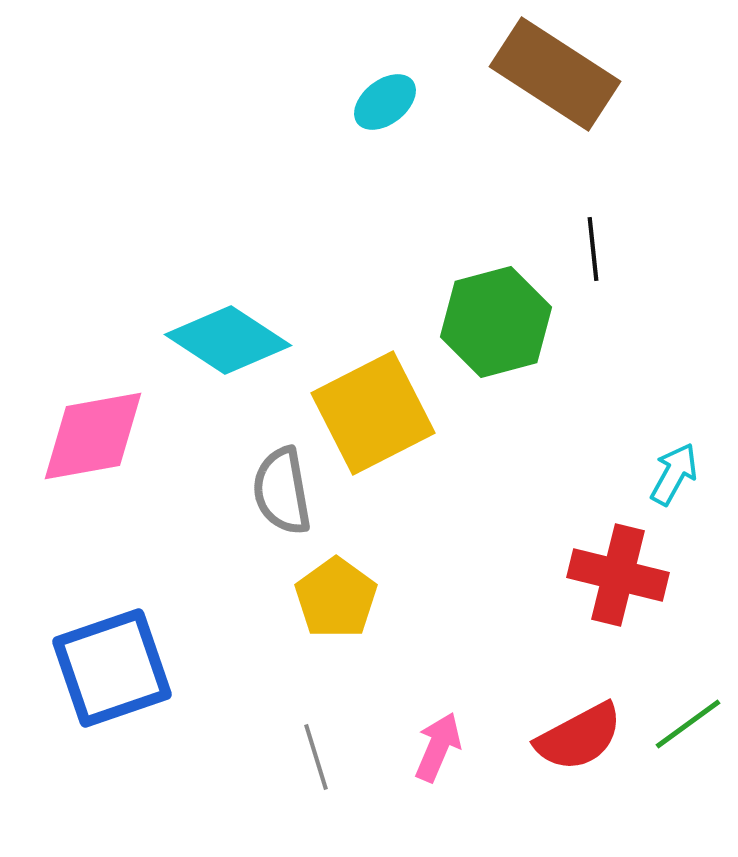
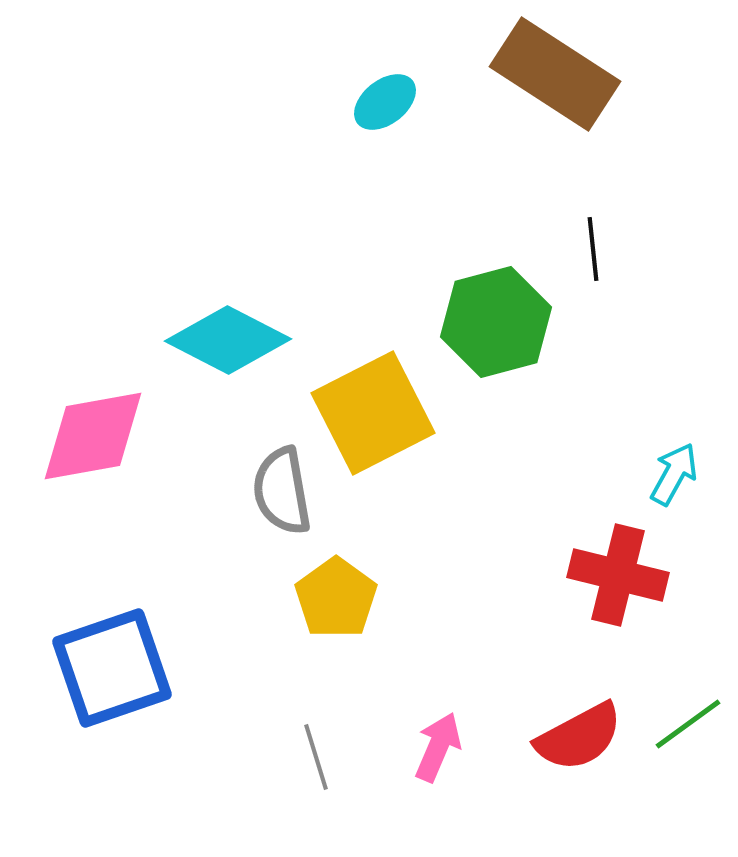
cyan diamond: rotated 6 degrees counterclockwise
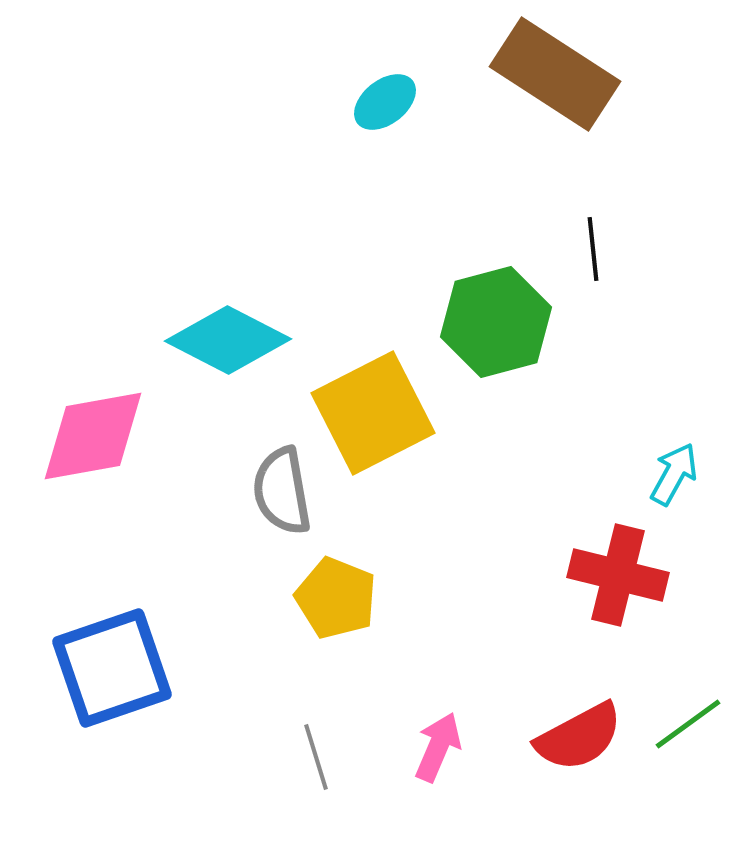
yellow pentagon: rotated 14 degrees counterclockwise
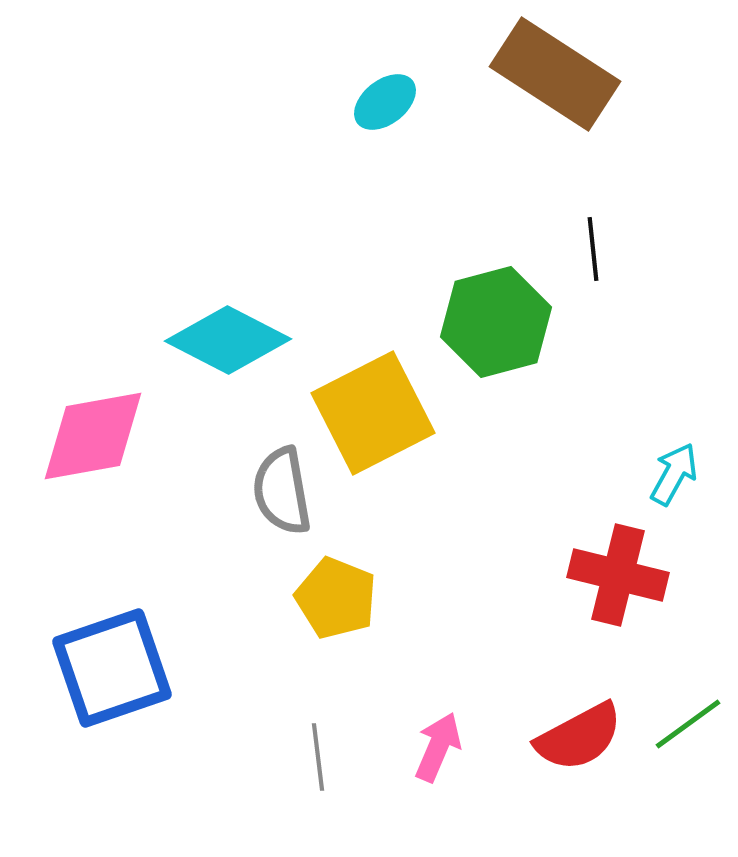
gray line: moved 2 px right; rotated 10 degrees clockwise
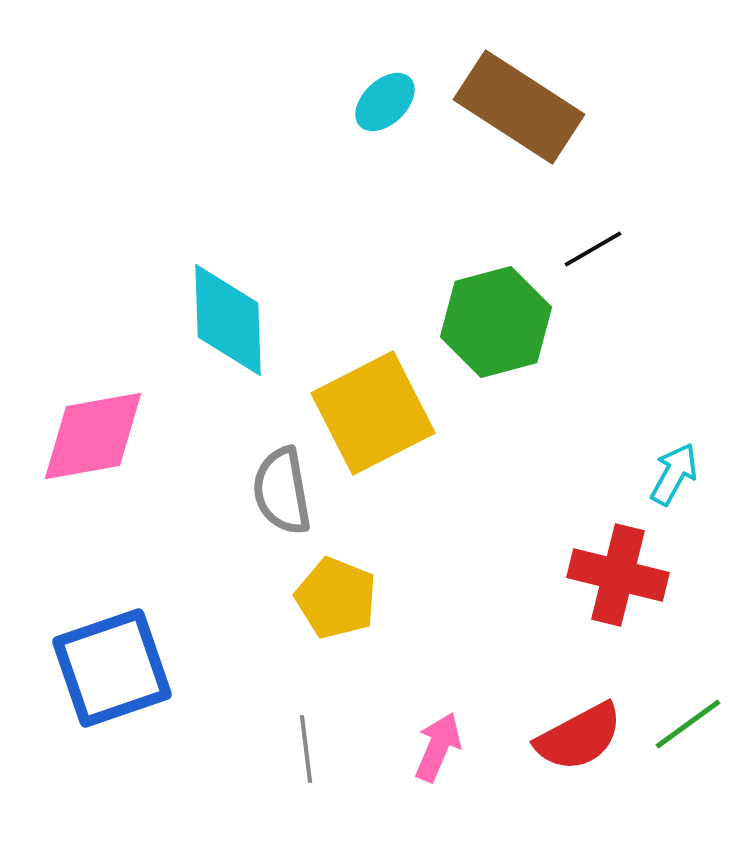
brown rectangle: moved 36 px left, 33 px down
cyan ellipse: rotated 6 degrees counterclockwise
black line: rotated 66 degrees clockwise
cyan diamond: moved 20 px up; rotated 61 degrees clockwise
gray line: moved 12 px left, 8 px up
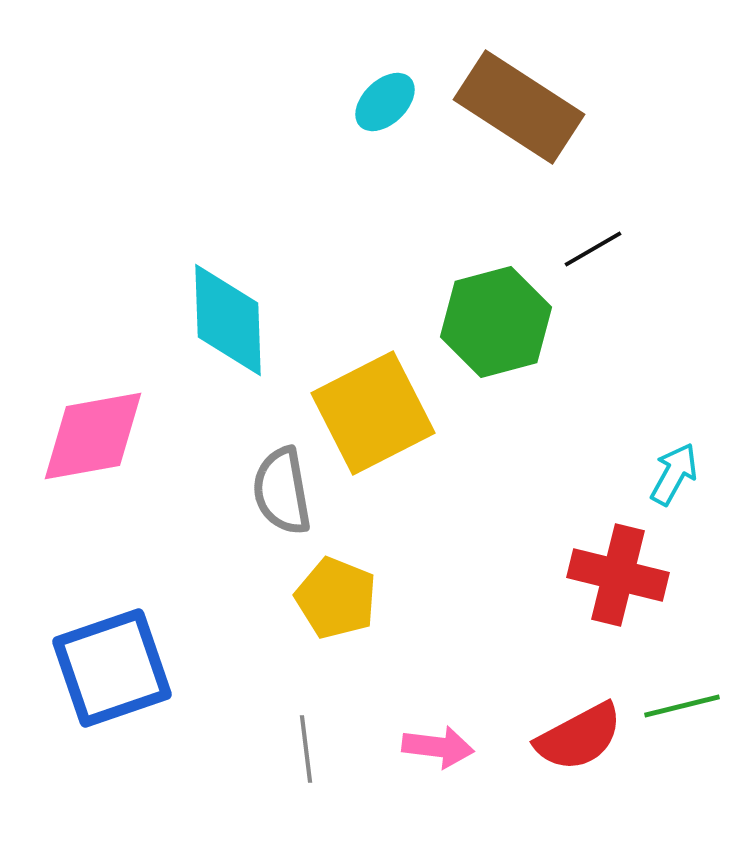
green line: moved 6 px left, 18 px up; rotated 22 degrees clockwise
pink arrow: rotated 74 degrees clockwise
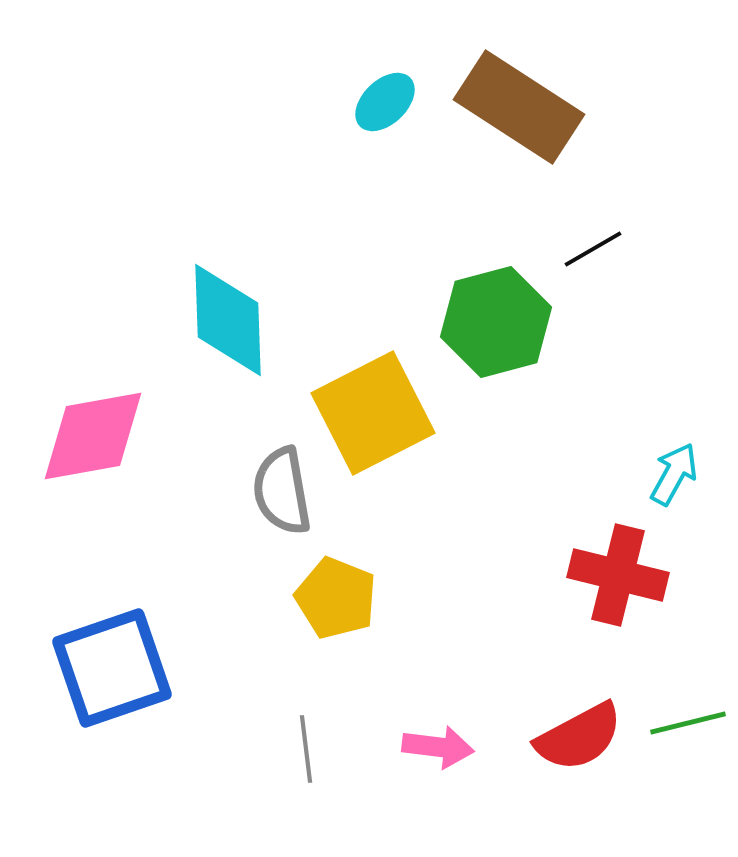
green line: moved 6 px right, 17 px down
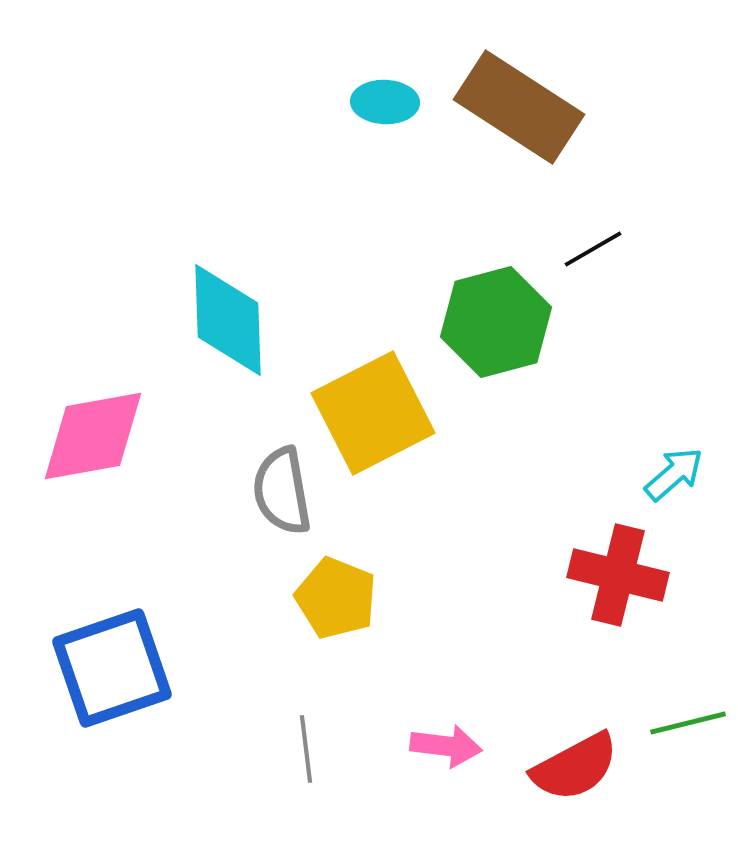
cyan ellipse: rotated 46 degrees clockwise
cyan arrow: rotated 20 degrees clockwise
red semicircle: moved 4 px left, 30 px down
pink arrow: moved 8 px right, 1 px up
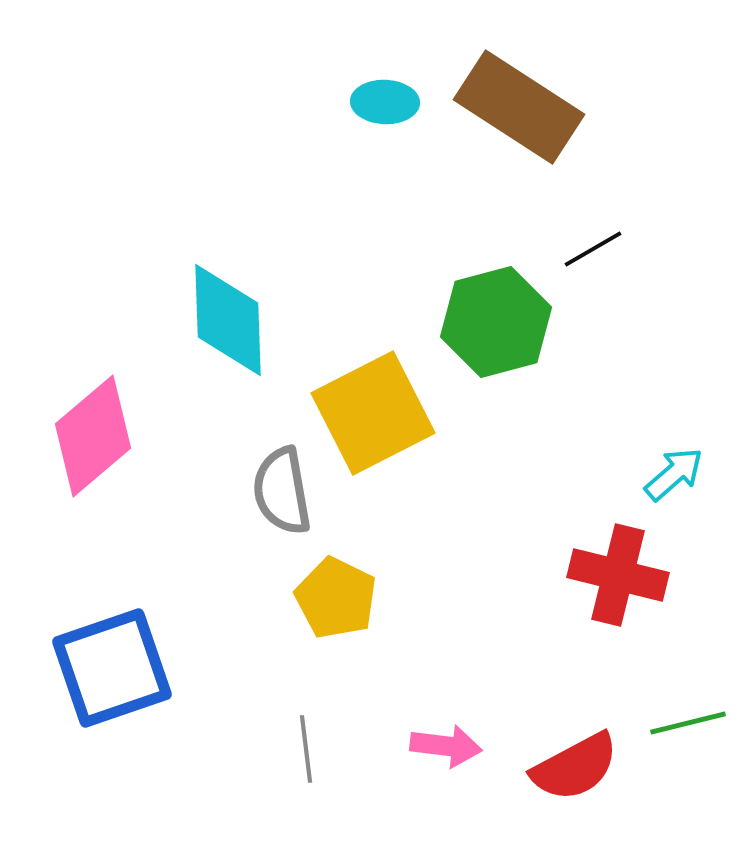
pink diamond: rotated 30 degrees counterclockwise
yellow pentagon: rotated 4 degrees clockwise
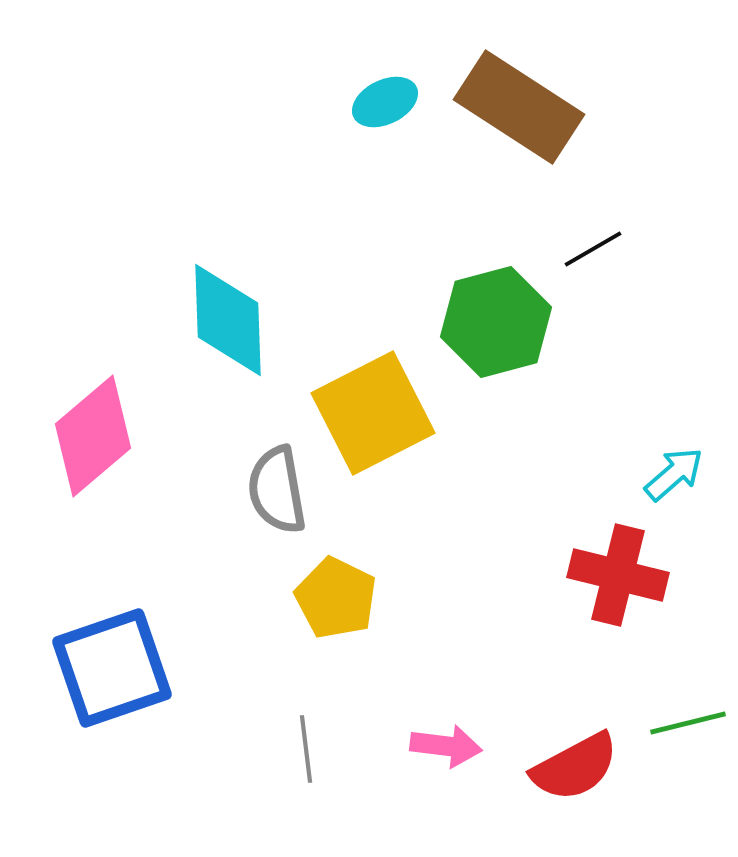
cyan ellipse: rotated 28 degrees counterclockwise
gray semicircle: moved 5 px left, 1 px up
